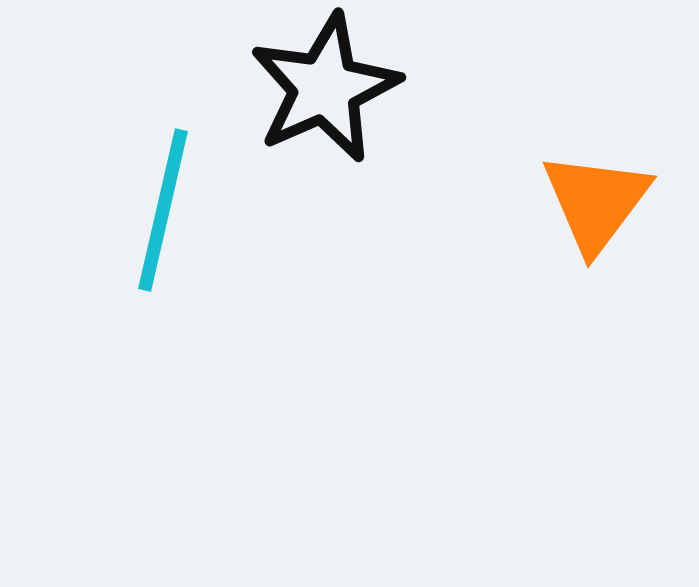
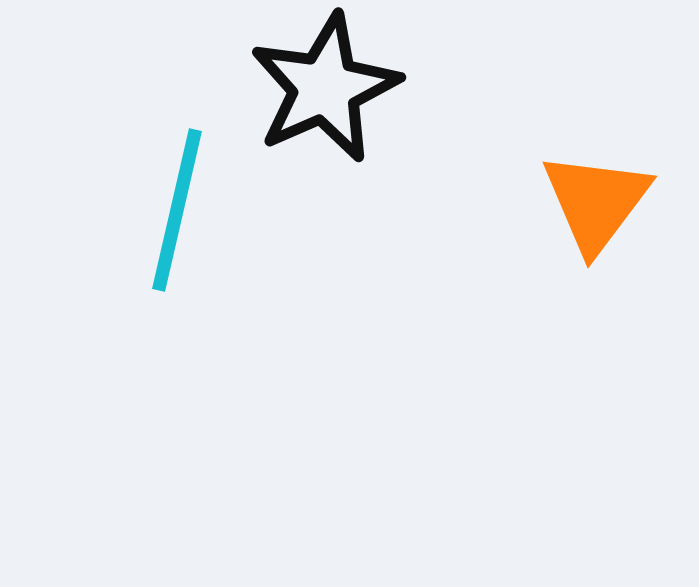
cyan line: moved 14 px right
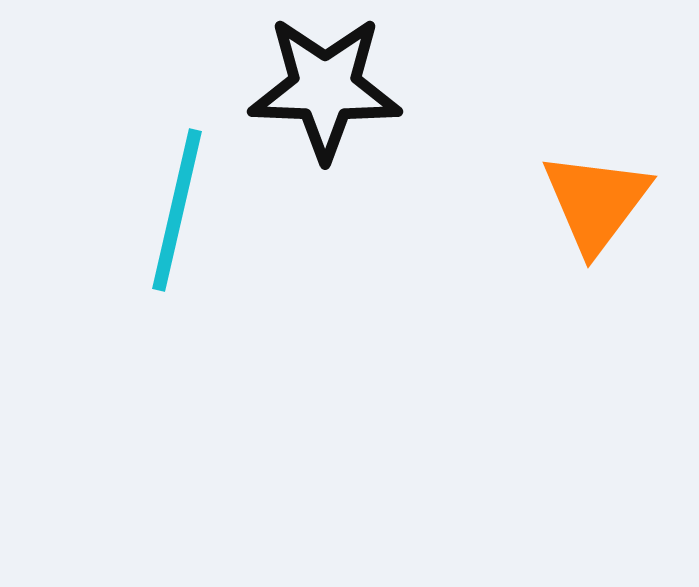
black star: rotated 26 degrees clockwise
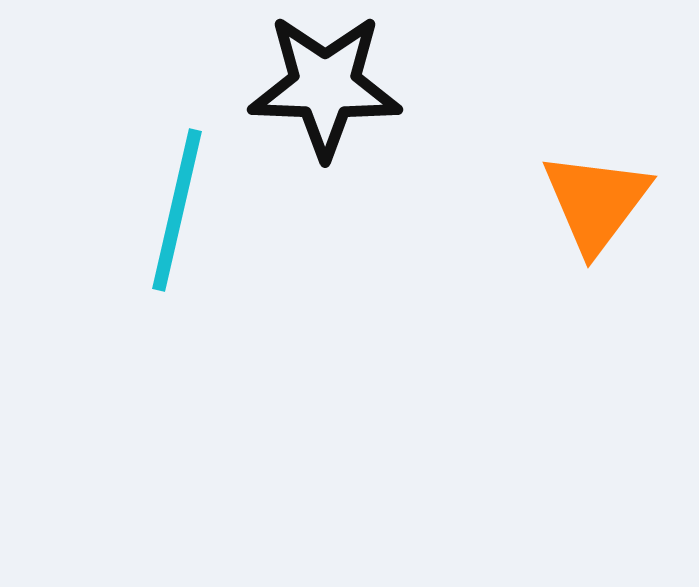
black star: moved 2 px up
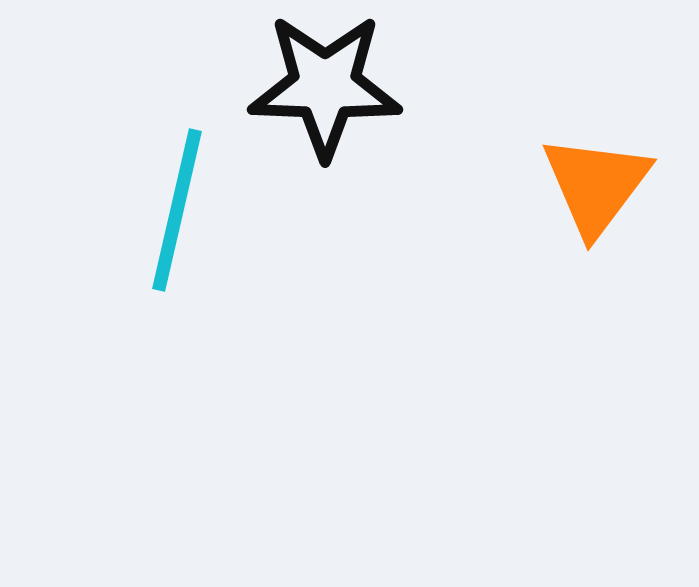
orange triangle: moved 17 px up
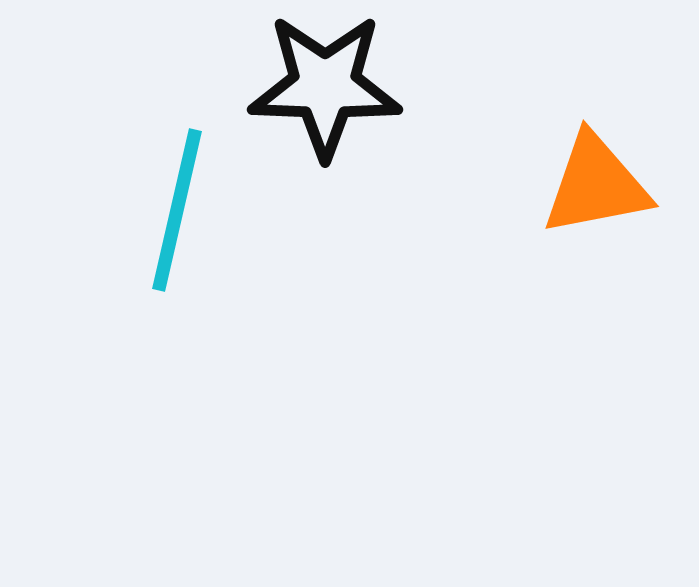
orange triangle: rotated 42 degrees clockwise
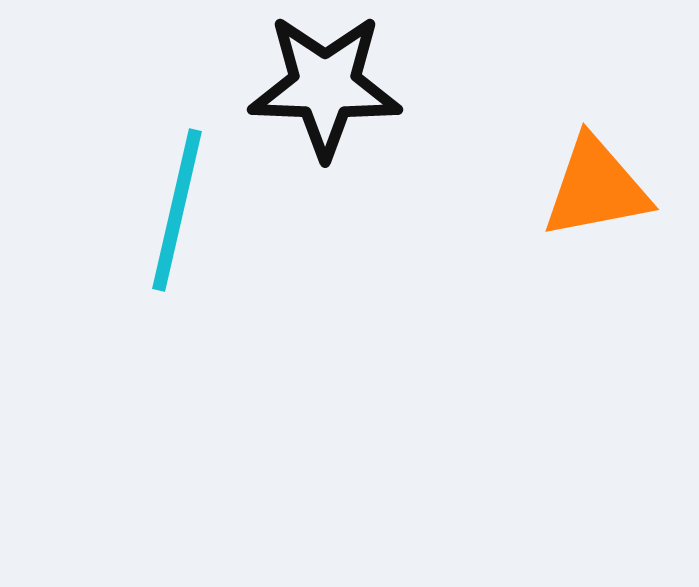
orange triangle: moved 3 px down
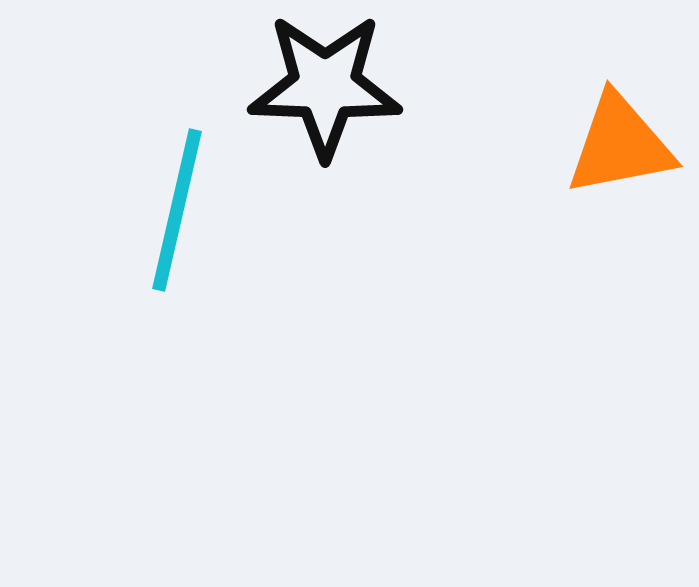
orange triangle: moved 24 px right, 43 px up
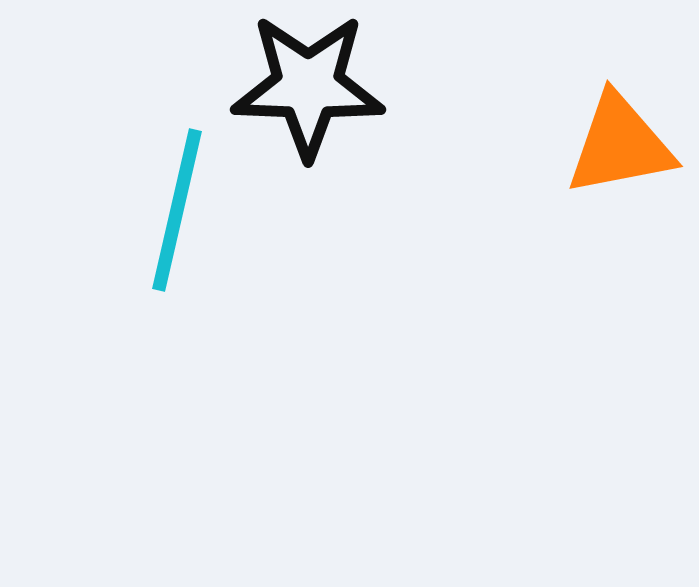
black star: moved 17 px left
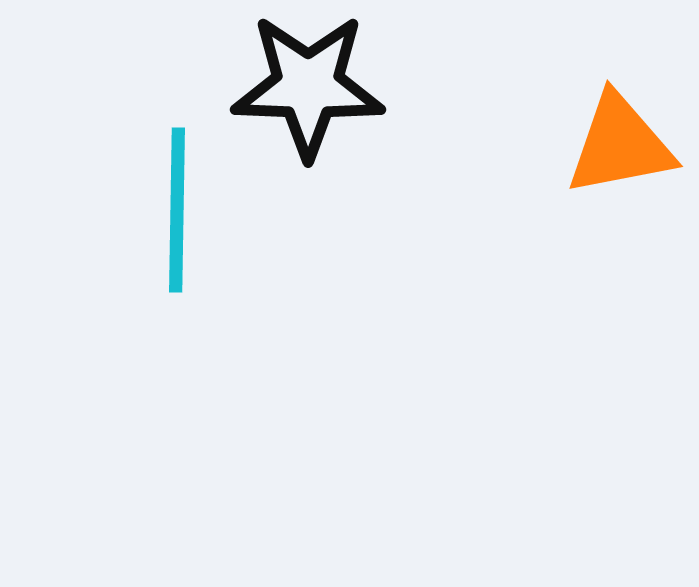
cyan line: rotated 12 degrees counterclockwise
